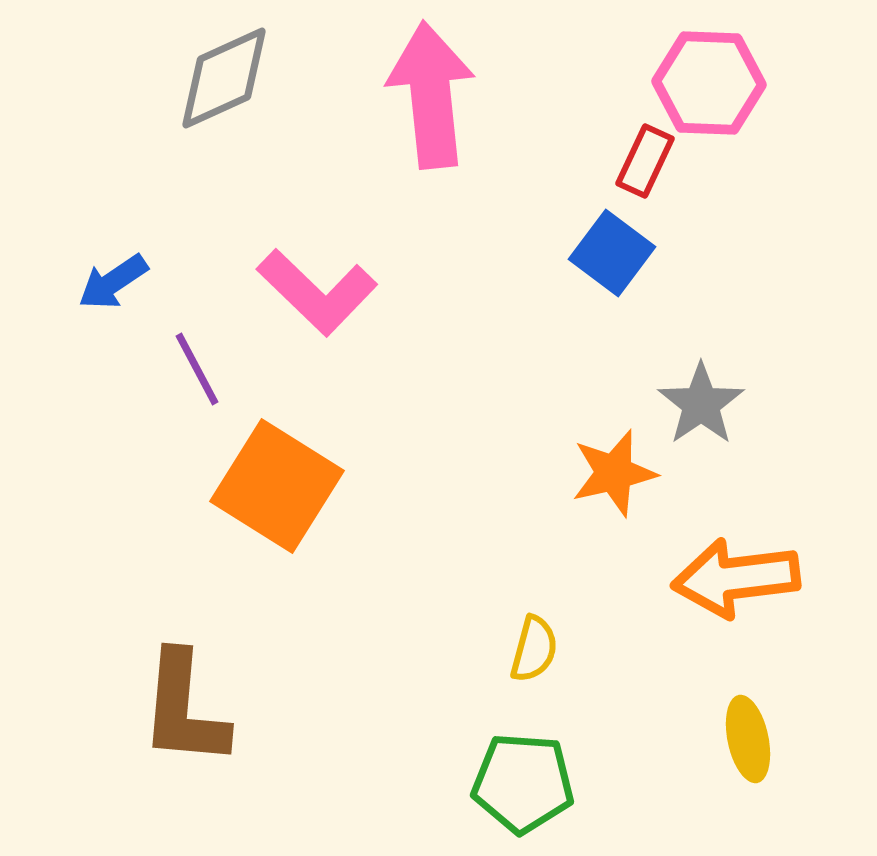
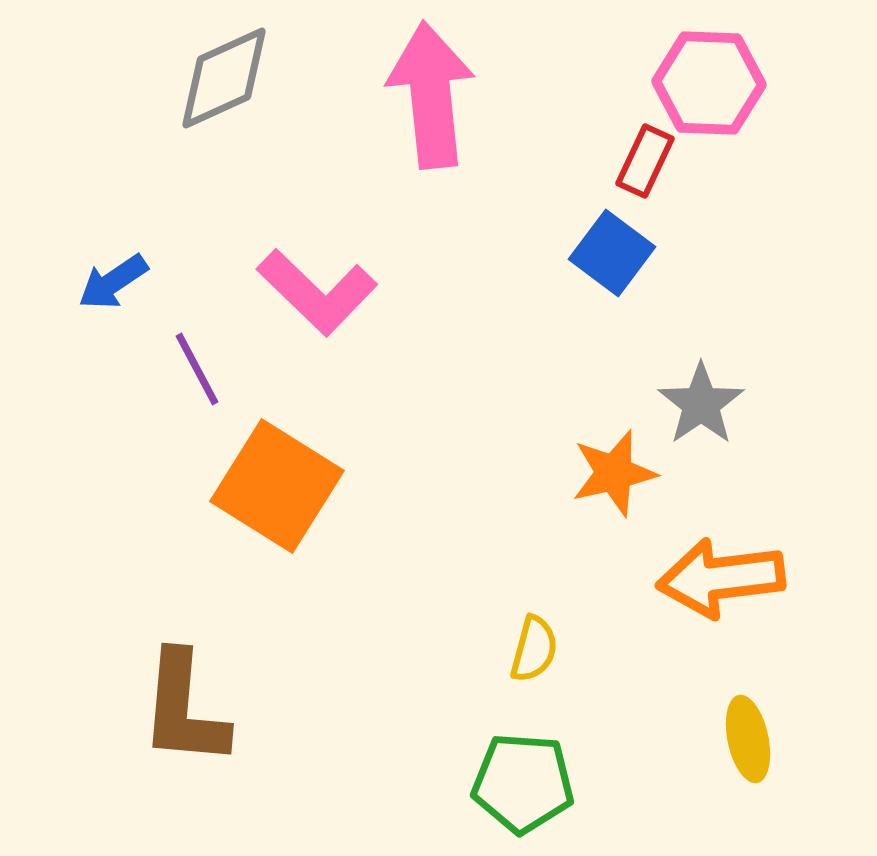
orange arrow: moved 15 px left
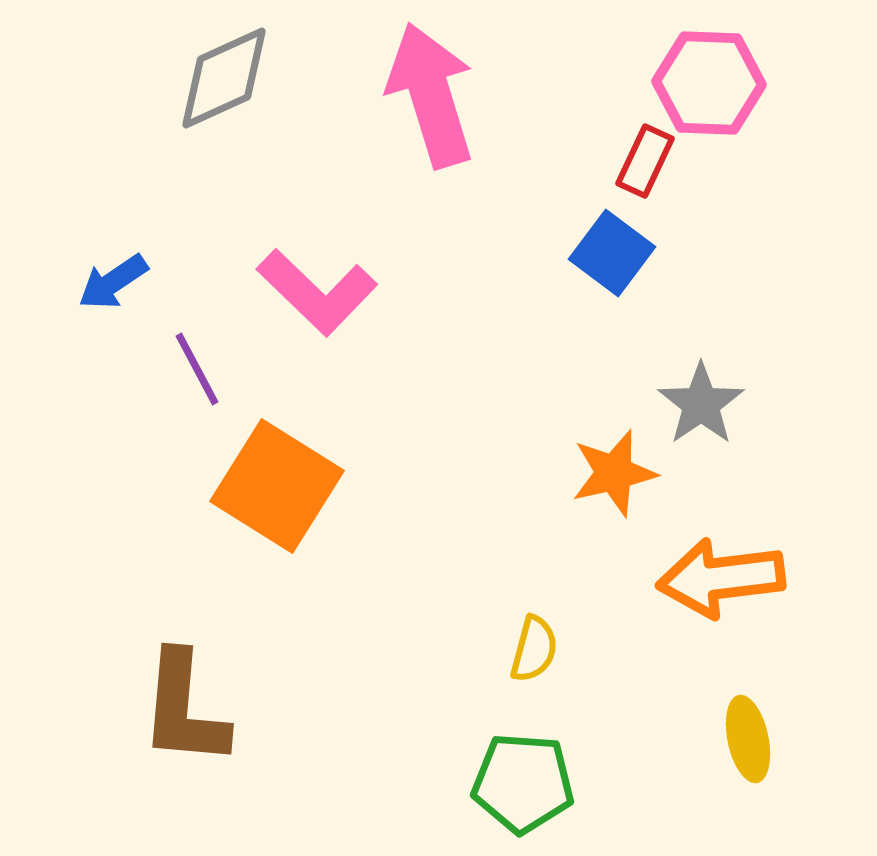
pink arrow: rotated 11 degrees counterclockwise
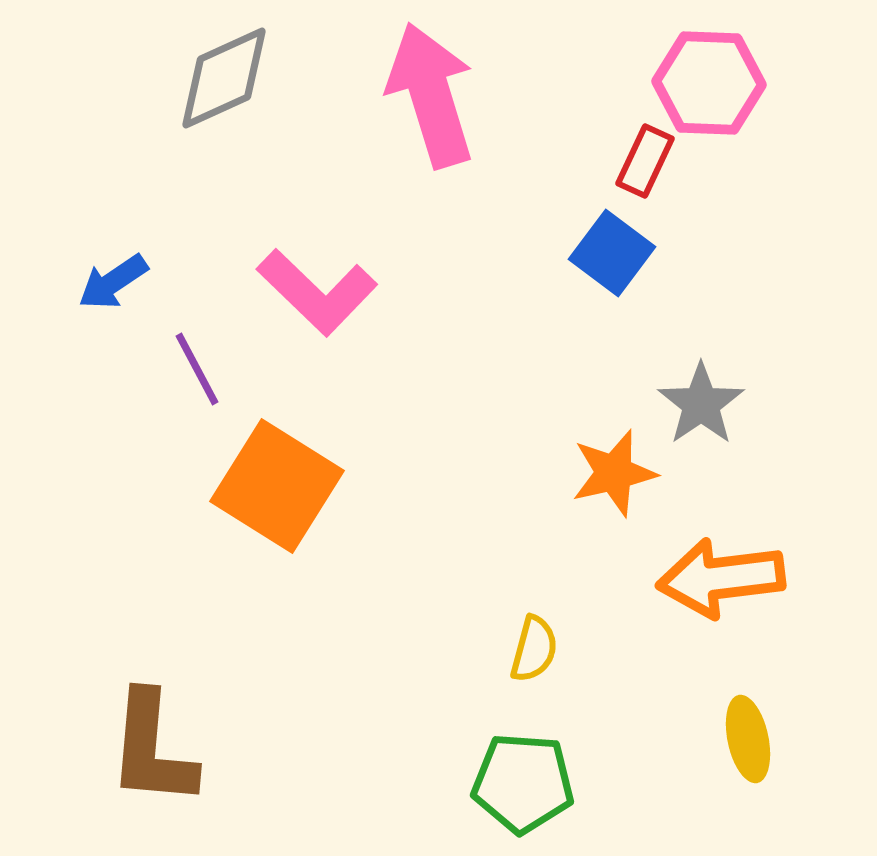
brown L-shape: moved 32 px left, 40 px down
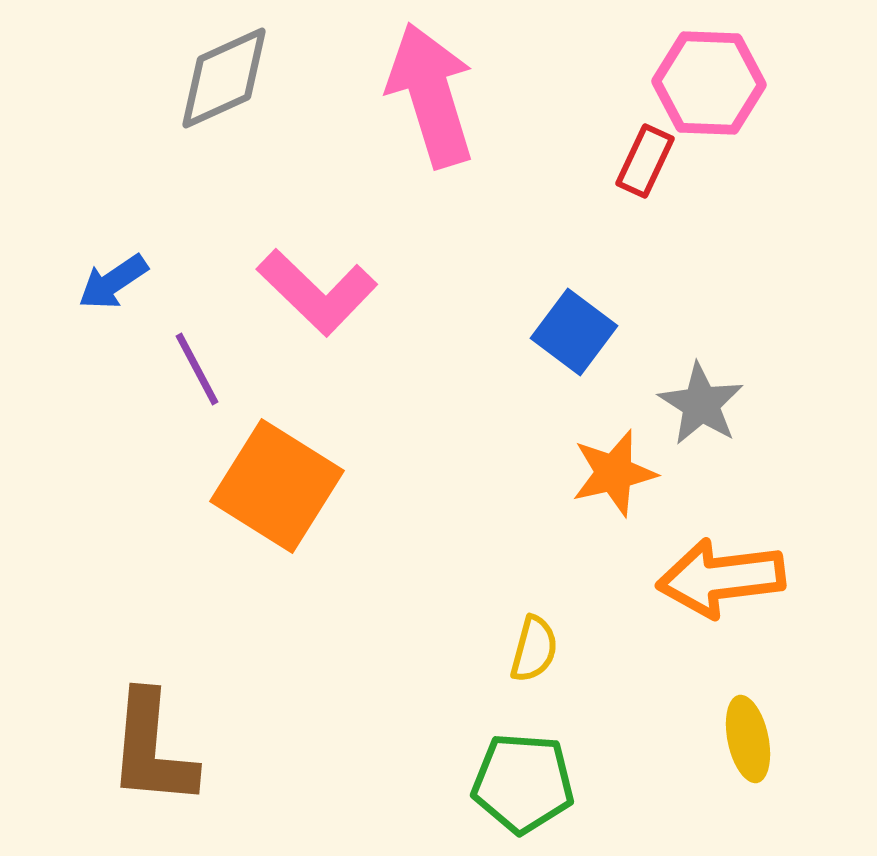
blue square: moved 38 px left, 79 px down
gray star: rotated 6 degrees counterclockwise
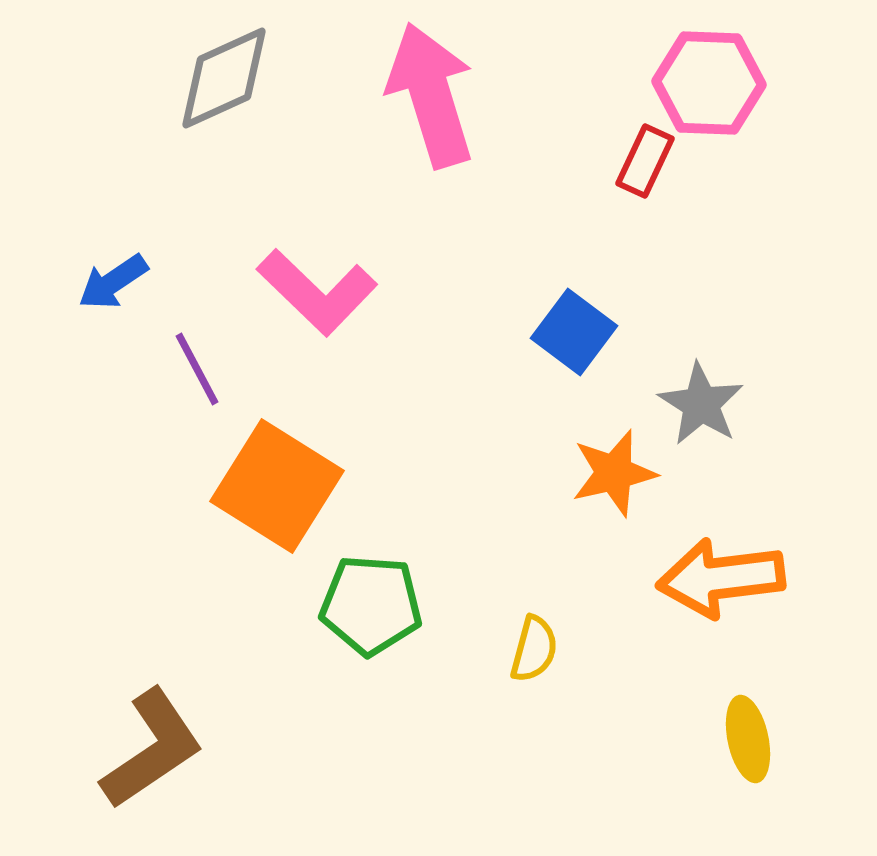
brown L-shape: rotated 129 degrees counterclockwise
green pentagon: moved 152 px left, 178 px up
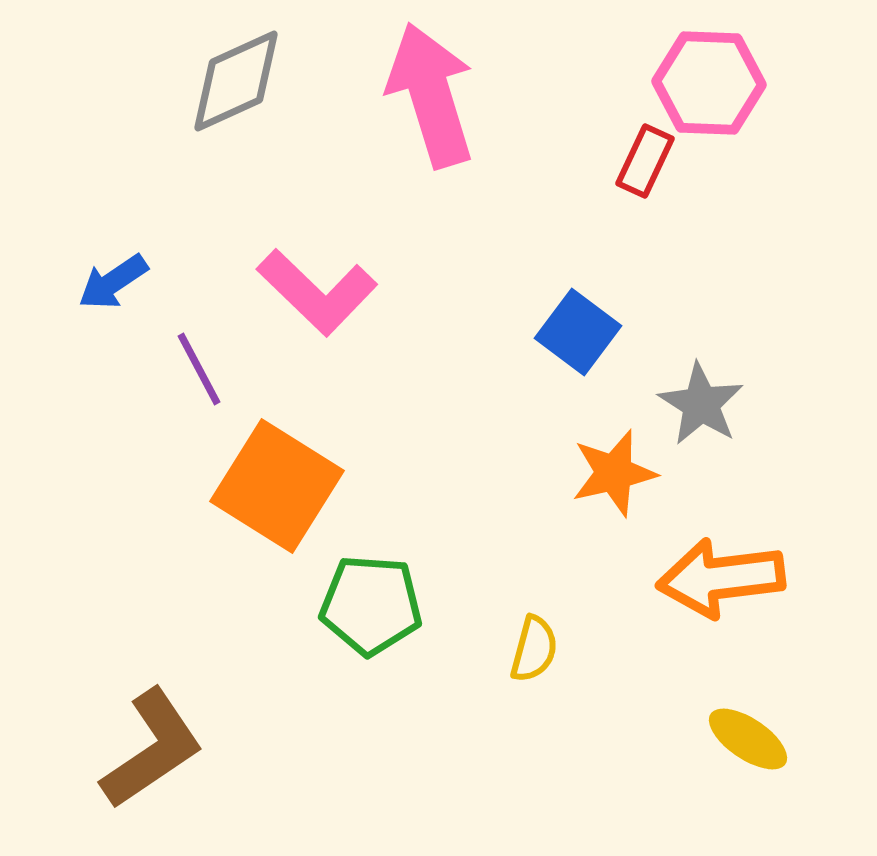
gray diamond: moved 12 px right, 3 px down
blue square: moved 4 px right
purple line: moved 2 px right
yellow ellipse: rotated 44 degrees counterclockwise
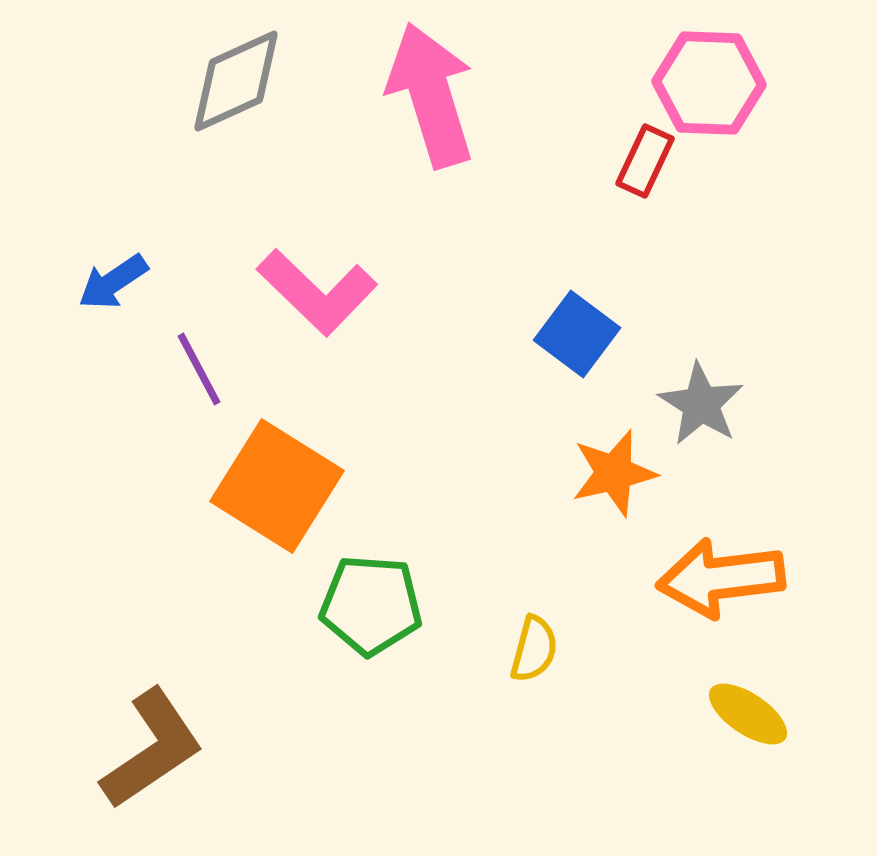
blue square: moved 1 px left, 2 px down
yellow ellipse: moved 25 px up
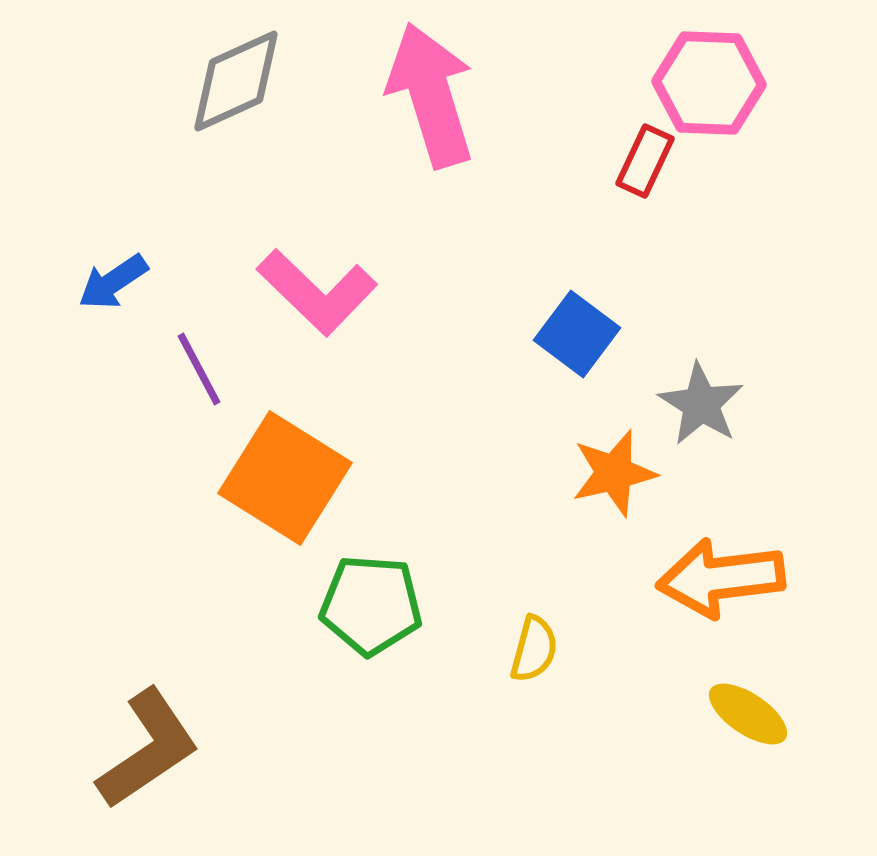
orange square: moved 8 px right, 8 px up
brown L-shape: moved 4 px left
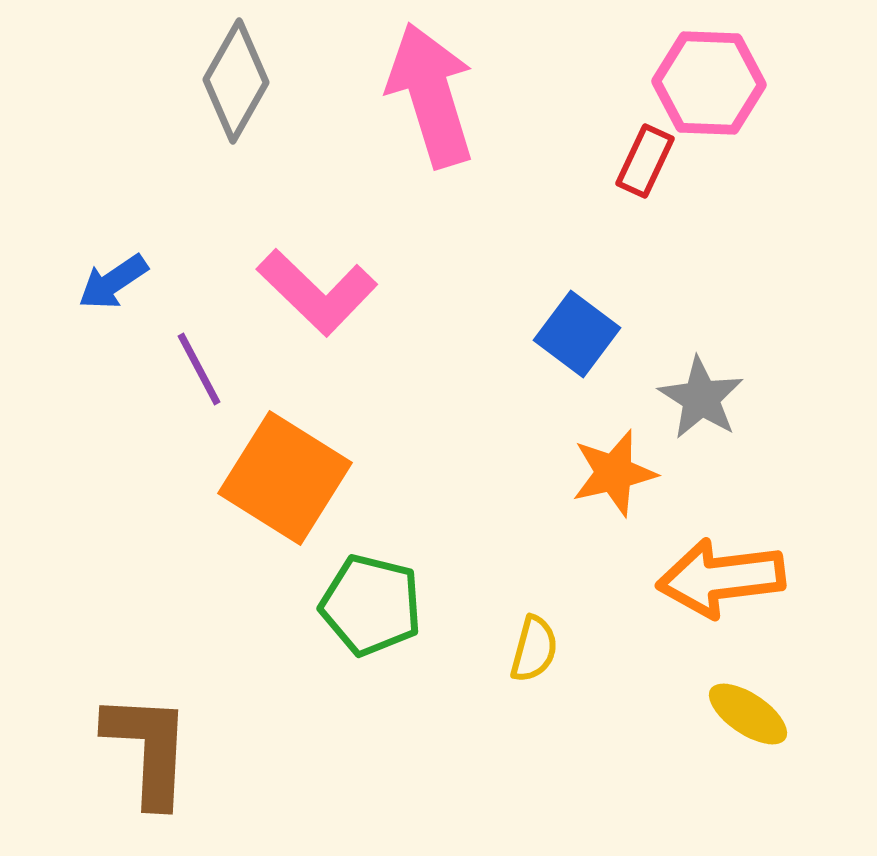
gray diamond: rotated 36 degrees counterclockwise
gray star: moved 6 px up
green pentagon: rotated 10 degrees clockwise
brown L-shape: rotated 53 degrees counterclockwise
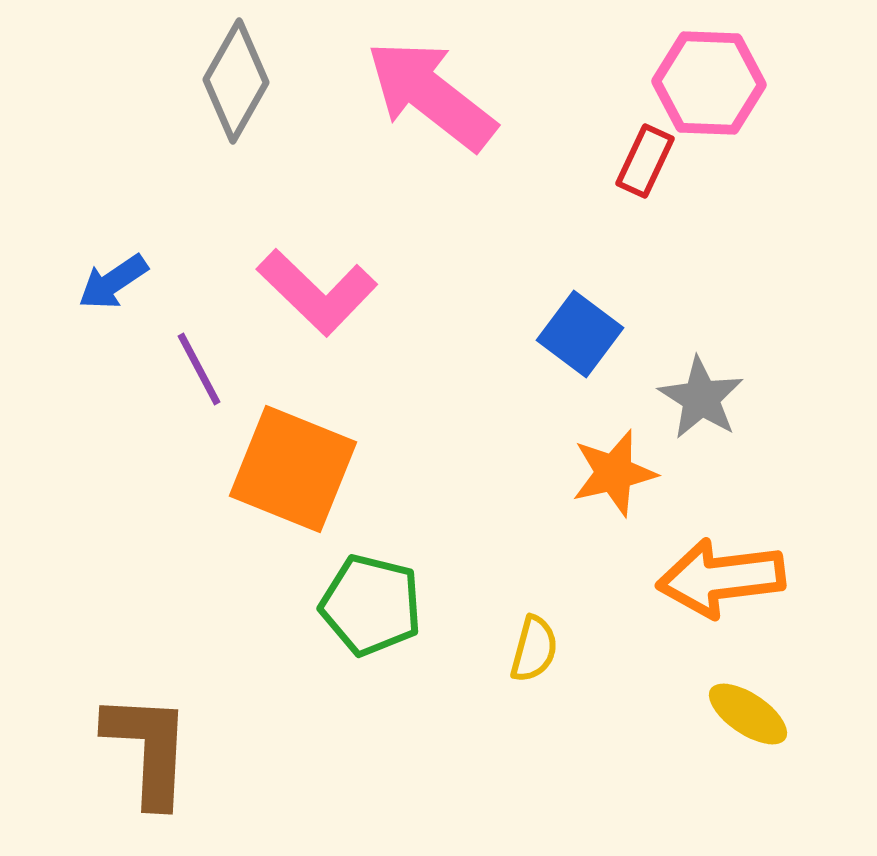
pink arrow: rotated 35 degrees counterclockwise
blue square: moved 3 px right
orange square: moved 8 px right, 9 px up; rotated 10 degrees counterclockwise
